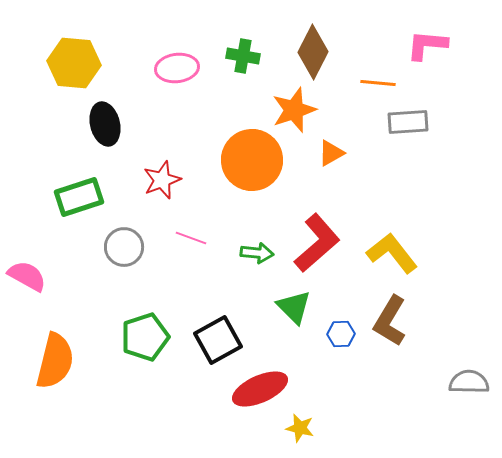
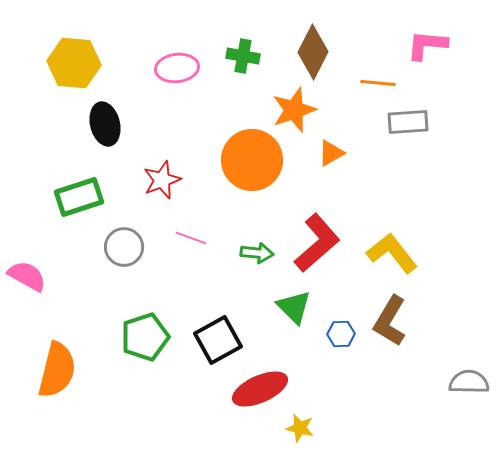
orange semicircle: moved 2 px right, 9 px down
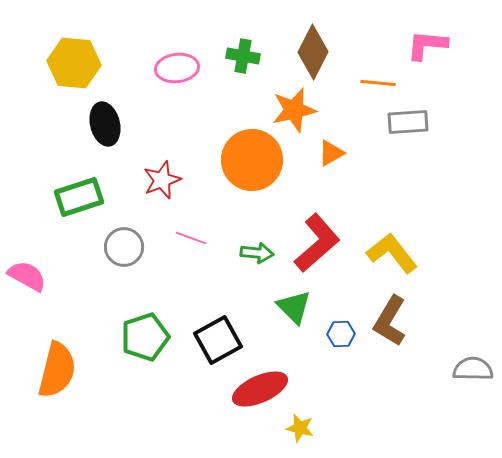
orange star: rotated 6 degrees clockwise
gray semicircle: moved 4 px right, 13 px up
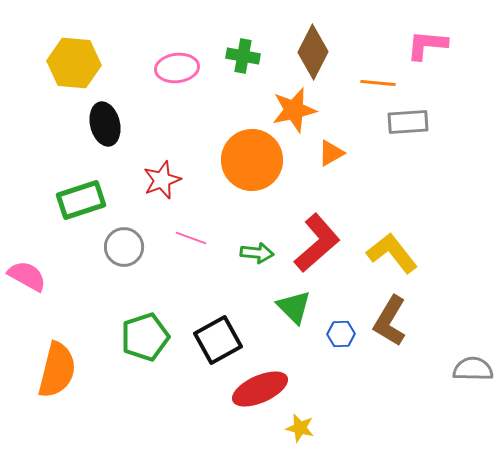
green rectangle: moved 2 px right, 3 px down
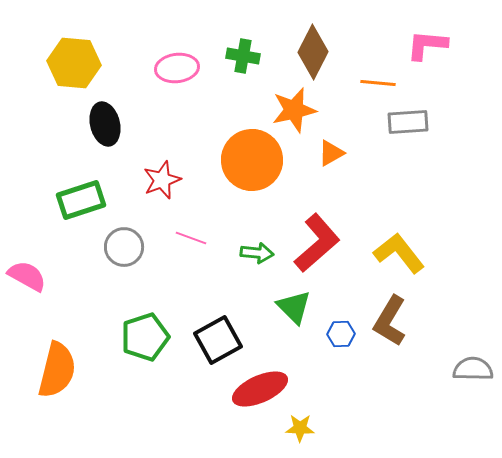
yellow L-shape: moved 7 px right
yellow star: rotated 12 degrees counterclockwise
